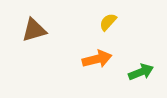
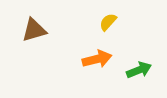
green arrow: moved 2 px left, 2 px up
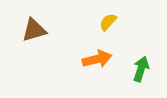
green arrow: moved 2 px right, 1 px up; rotated 50 degrees counterclockwise
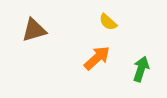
yellow semicircle: rotated 90 degrees counterclockwise
orange arrow: moved 1 px up; rotated 28 degrees counterclockwise
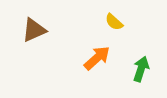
yellow semicircle: moved 6 px right
brown triangle: rotated 8 degrees counterclockwise
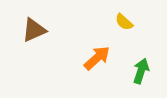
yellow semicircle: moved 10 px right
green arrow: moved 2 px down
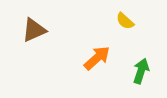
yellow semicircle: moved 1 px right, 1 px up
